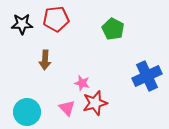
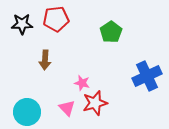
green pentagon: moved 2 px left, 3 px down; rotated 10 degrees clockwise
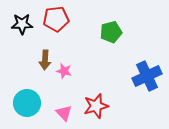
green pentagon: rotated 20 degrees clockwise
pink star: moved 18 px left, 12 px up
red star: moved 1 px right, 3 px down
pink triangle: moved 3 px left, 5 px down
cyan circle: moved 9 px up
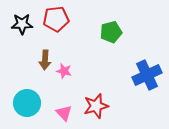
blue cross: moved 1 px up
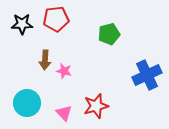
green pentagon: moved 2 px left, 2 px down
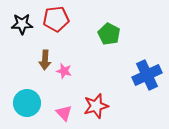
green pentagon: rotated 30 degrees counterclockwise
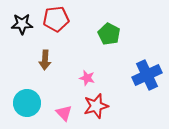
pink star: moved 23 px right, 7 px down
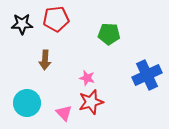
green pentagon: rotated 25 degrees counterclockwise
red star: moved 5 px left, 4 px up
